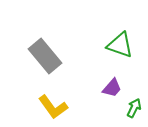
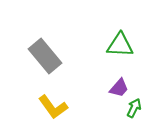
green triangle: rotated 16 degrees counterclockwise
purple trapezoid: moved 7 px right
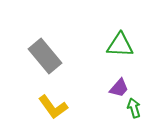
green arrow: rotated 42 degrees counterclockwise
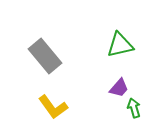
green triangle: rotated 16 degrees counterclockwise
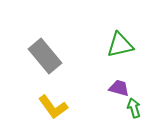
purple trapezoid: rotated 115 degrees counterclockwise
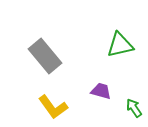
purple trapezoid: moved 18 px left, 3 px down
green arrow: rotated 18 degrees counterclockwise
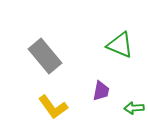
green triangle: rotated 36 degrees clockwise
purple trapezoid: rotated 85 degrees clockwise
green arrow: rotated 60 degrees counterclockwise
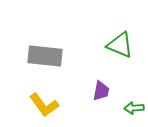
gray rectangle: rotated 44 degrees counterclockwise
yellow L-shape: moved 9 px left, 2 px up
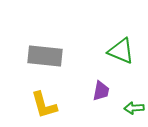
green triangle: moved 1 px right, 6 px down
yellow L-shape: rotated 20 degrees clockwise
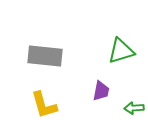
green triangle: rotated 40 degrees counterclockwise
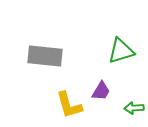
purple trapezoid: rotated 20 degrees clockwise
yellow L-shape: moved 25 px right
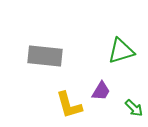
green arrow: rotated 132 degrees counterclockwise
